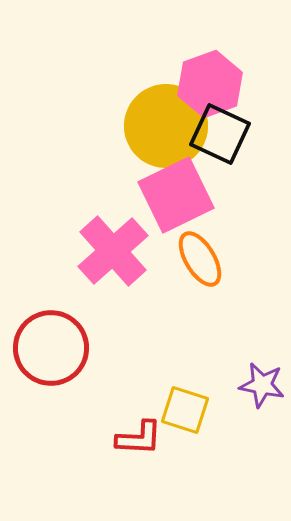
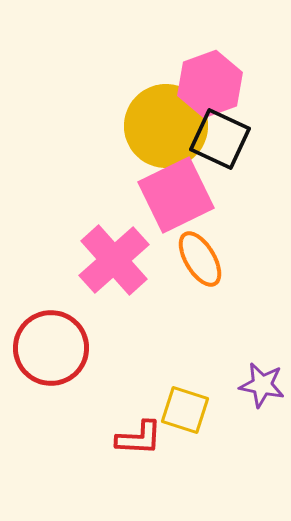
black square: moved 5 px down
pink cross: moved 1 px right, 9 px down
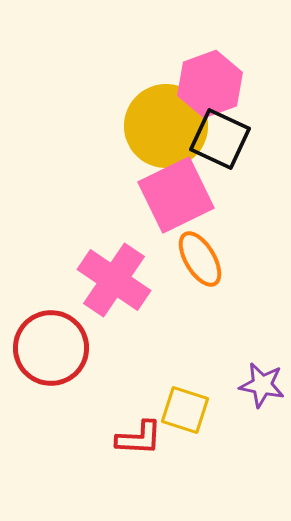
pink cross: moved 20 px down; rotated 14 degrees counterclockwise
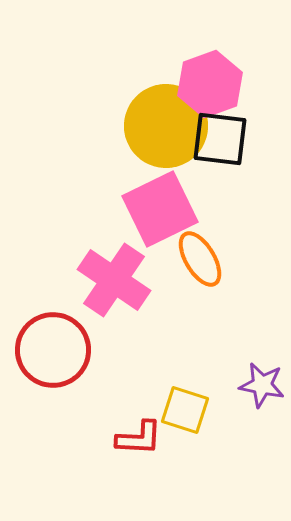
black square: rotated 18 degrees counterclockwise
pink square: moved 16 px left, 14 px down
red circle: moved 2 px right, 2 px down
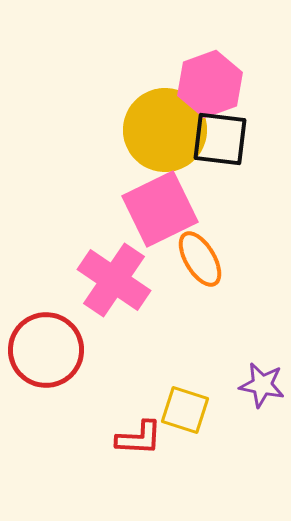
yellow circle: moved 1 px left, 4 px down
red circle: moved 7 px left
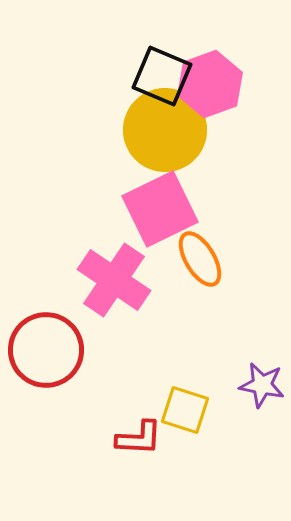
black square: moved 58 px left, 63 px up; rotated 16 degrees clockwise
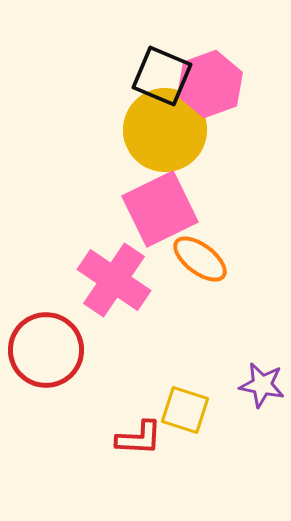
orange ellipse: rotated 22 degrees counterclockwise
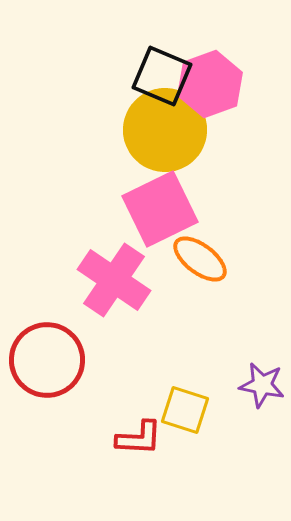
red circle: moved 1 px right, 10 px down
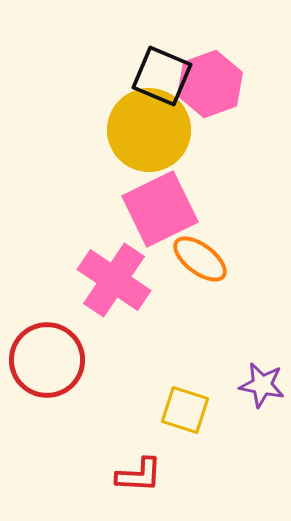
yellow circle: moved 16 px left
red L-shape: moved 37 px down
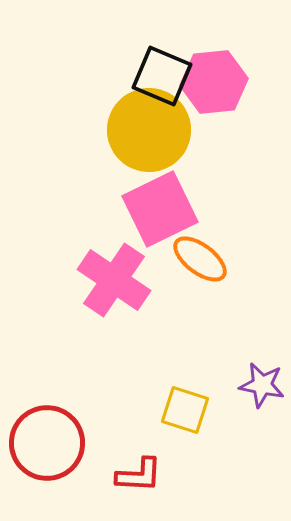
pink hexagon: moved 4 px right, 2 px up; rotated 14 degrees clockwise
red circle: moved 83 px down
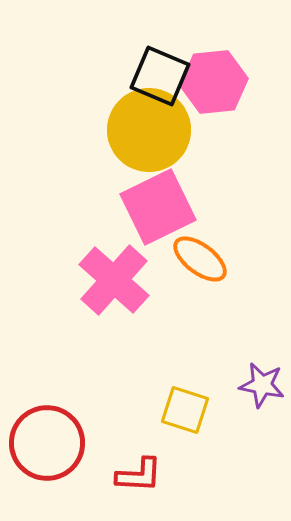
black square: moved 2 px left
pink square: moved 2 px left, 2 px up
pink cross: rotated 8 degrees clockwise
